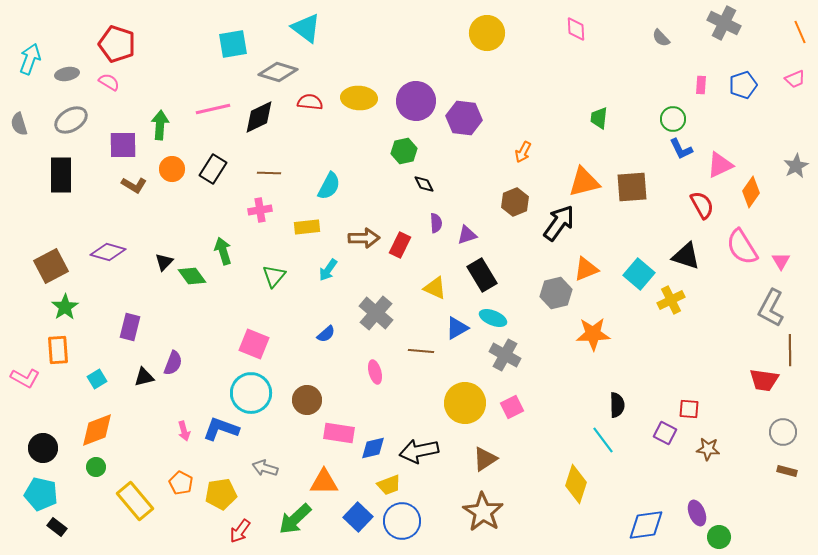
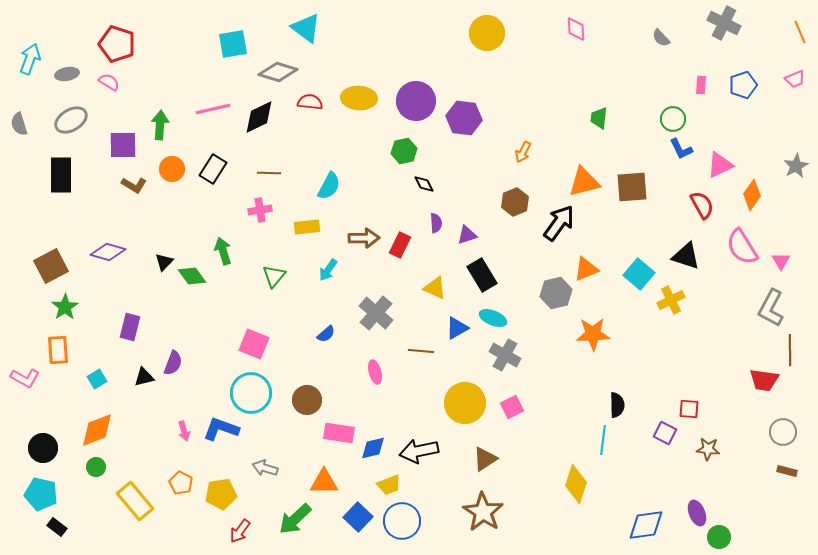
orange diamond at (751, 192): moved 1 px right, 3 px down
cyan line at (603, 440): rotated 44 degrees clockwise
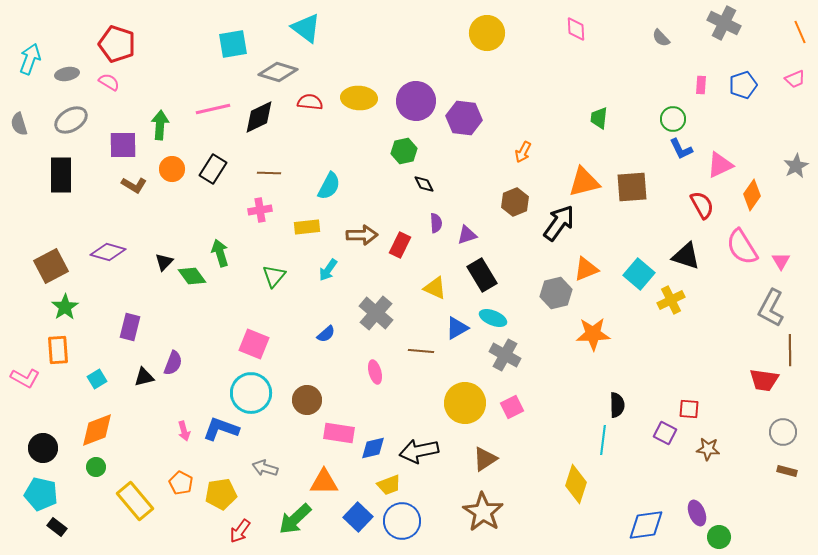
brown arrow at (364, 238): moved 2 px left, 3 px up
green arrow at (223, 251): moved 3 px left, 2 px down
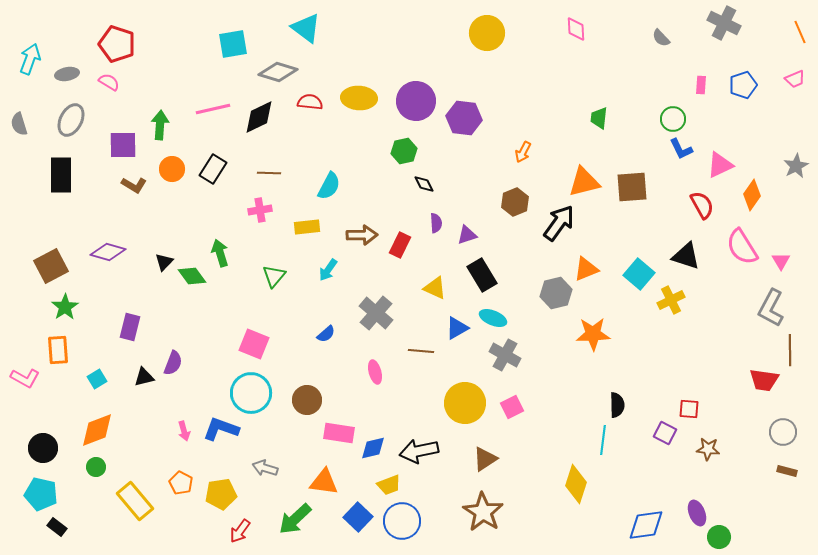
gray ellipse at (71, 120): rotated 32 degrees counterclockwise
orange triangle at (324, 482): rotated 8 degrees clockwise
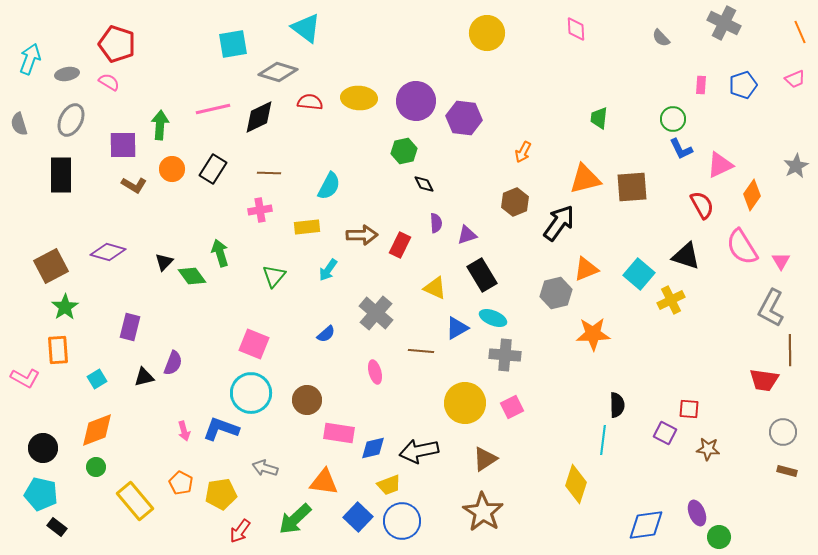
orange triangle at (584, 182): moved 1 px right, 3 px up
gray cross at (505, 355): rotated 24 degrees counterclockwise
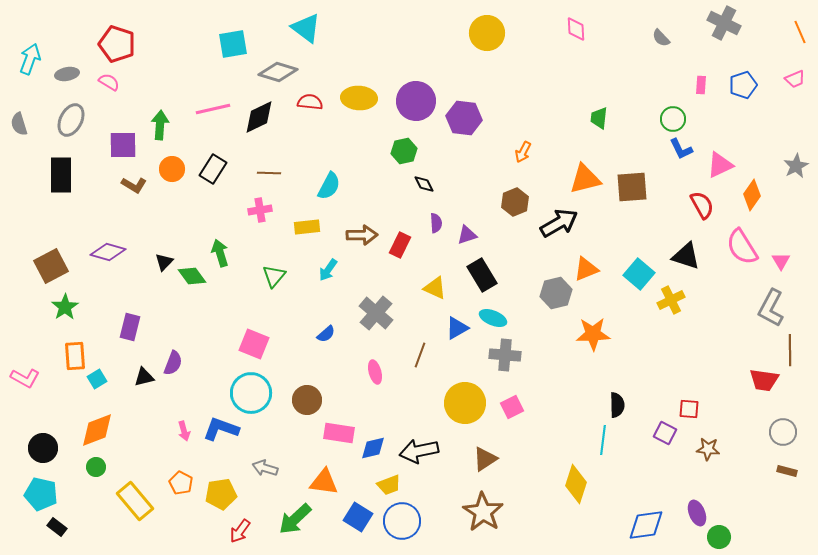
black arrow at (559, 223): rotated 24 degrees clockwise
orange rectangle at (58, 350): moved 17 px right, 6 px down
brown line at (421, 351): moved 1 px left, 4 px down; rotated 75 degrees counterclockwise
blue square at (358, 517): rotated 12 degrees counterclockwise
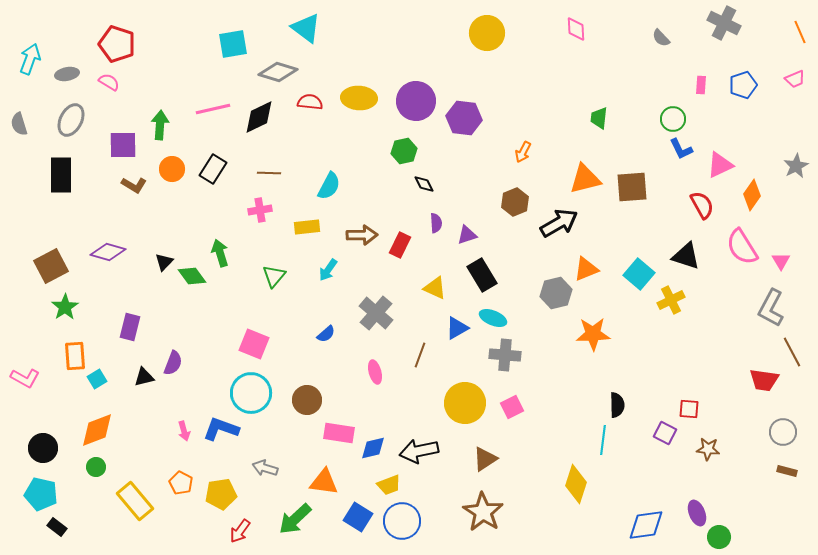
brown line at (790, 350): moved 2 px right, 2 px down; rotated 28 degrees counterclockwise
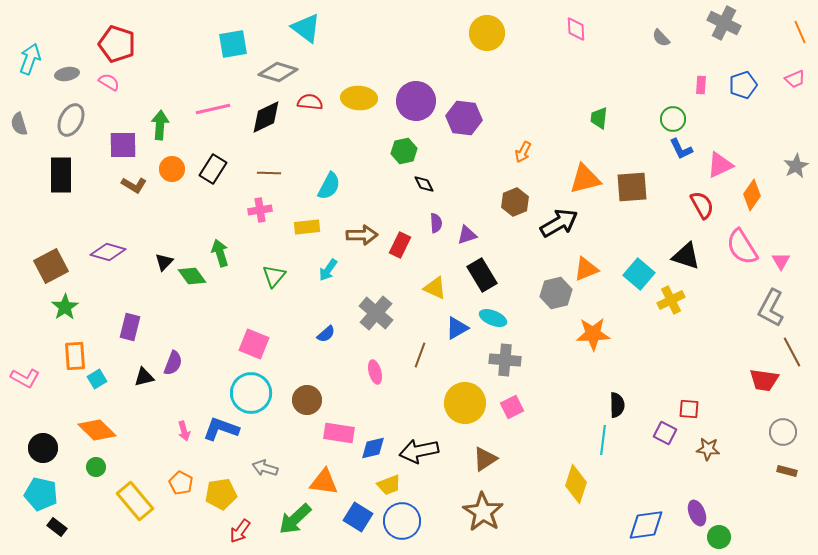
black diamond at (259, 117): moved 7 px right
gray cross at (505, 355): moved 5 px down
orange diamond at (97, 430): rotated 66 degrees clockwise
